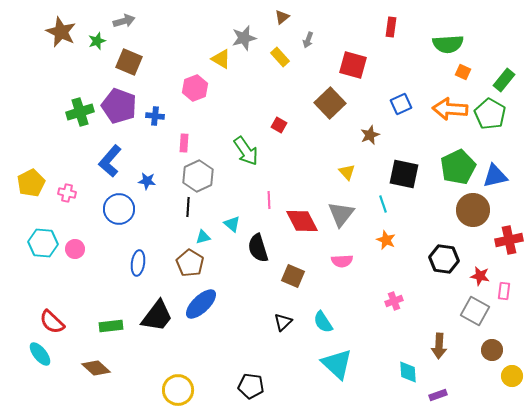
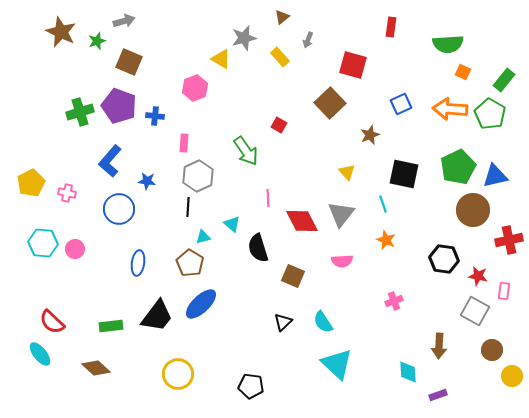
pink line at (269, 200): moved 1 px left, 2 px up
red star at (480, 276): moved 2 px left
yellow circle at (178, 390): moved 16 px up
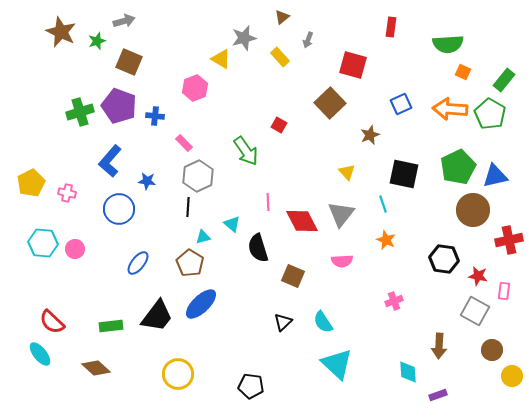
pink rectangle at (184, 143): rotated 48 degrees counterclockwise
pink line at (268, 198): moved 4 px down
blue ellipse at (138, 263): rotated 30 degrees clockwise
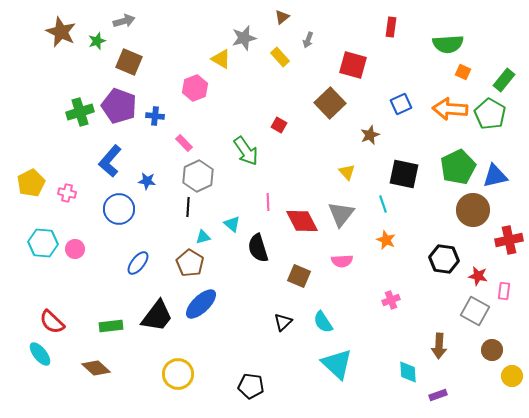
brown square at (293, 276): moved 6 px right
pink cross at (394, 301): moved 3 px left, 1 px up
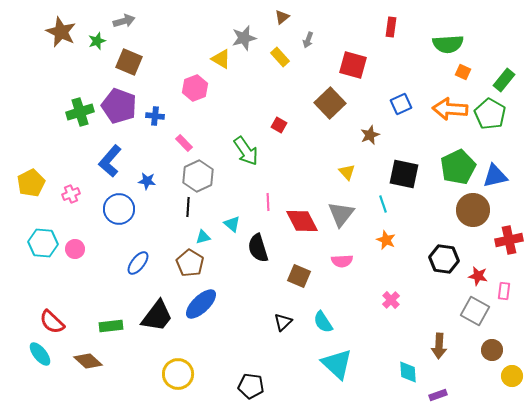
pink cross at (67, 193): moved 4 px right, 1 px down; rotated 36 degrees counterclockwise
pink cross at (391, 300): rotated 24 degrees counterclockwise
brown diamond at (96, 368): moved 8 px left, 7 px up
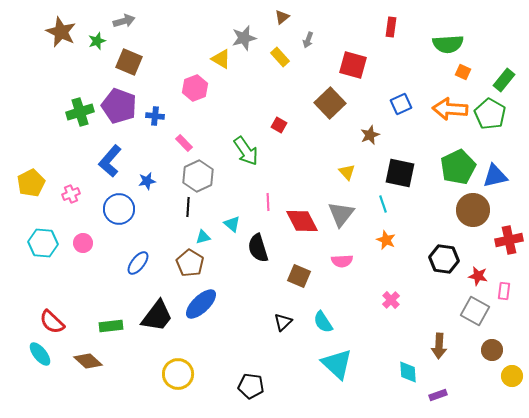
black square at (404, 174): moved 4 px left, 1 px up
blue star at (147, 181): rotated 18 degrees counterclockwise
pink circle at (75, 249): moved 8 px right, 6 px up
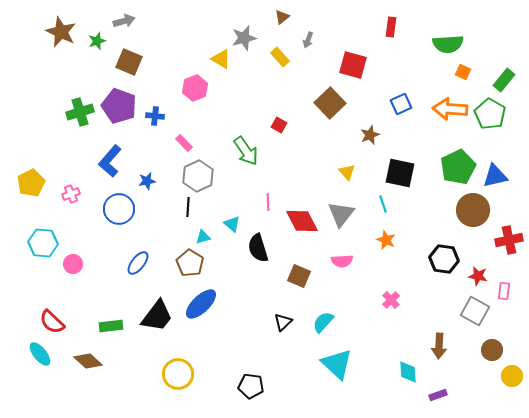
pink circle at (83, 243): moved 10 px left, 21 px down
cyan semicircle at (323, 322): rotated 75 degrees clockwise
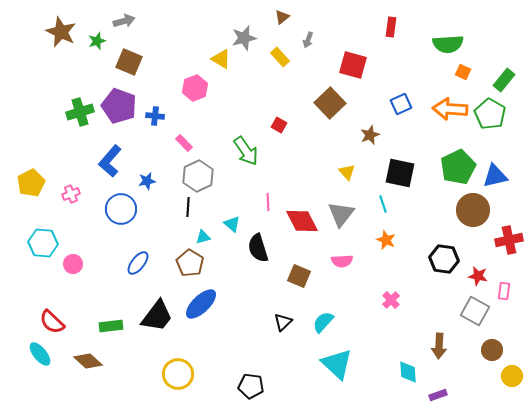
blue circle at (119, 209): moved 2 px right
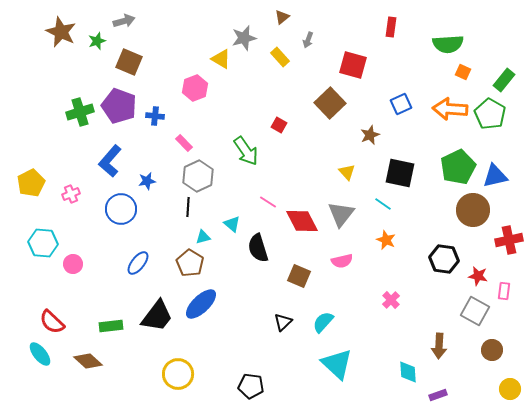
pink line at (268, 202): rotated 54 degrees counterclockwise
cyan line at (383, 204): rotated 36 degrees counterclockwise
pink semicircle at (342, 261): rotated 10 degrees counterclockwise
yellow circle at (512, 376): moved 2 px left, 13 px down
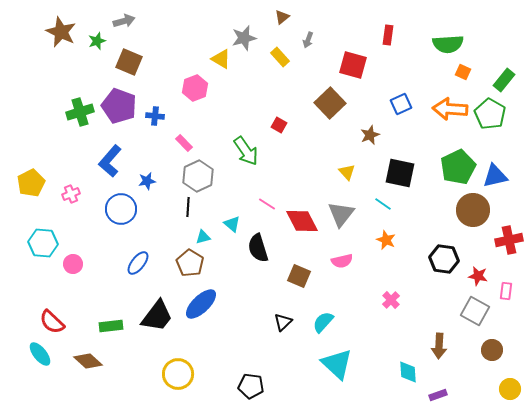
red rectangle at (391, 27): moved 3 px left, 8 px down
pink line at (268, 202): moved 1 px left, 2 px down
pink rectangle at (504, 291): moved 2 px right
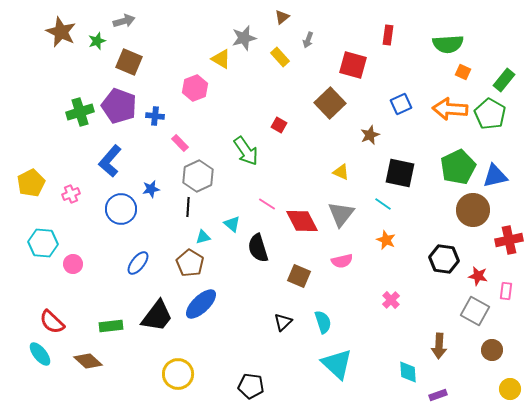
pink rectangle at (184, 143): moved 4 px left
yellow triangle at (347, 172): moved 6 px left; rotated 24 degrees counterclockwise
blue star at (147, 181): moved 4 px right, 8 px down
cyan semicircle at (323, 322): rotated 120 degrees clockwise
